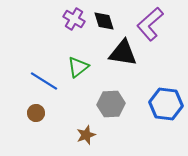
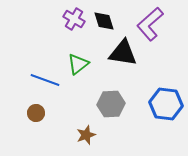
green triangle: moved 3 px up
blue line: moved 1 px right, 1 px up; rotated 12 degrees counterclockwise
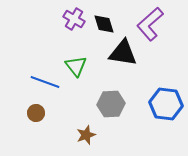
black diamond: moved 3 px down
green triangle: moved 2 px left, 2 px down; rotated 30 degrees counterclockwise
blue line: moved 2 px down
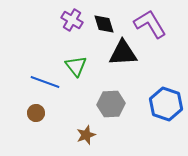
purple cross: moved 2 px left, 1 px down
purple L-shape: rotated 100 degrees clockwise
black triangle: rotated 12 degrees counterclockwise
blue hexagon: rotated 12 degrees clockwise
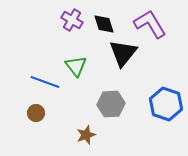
black triangle: rotated 48 degrees counterclockwise
